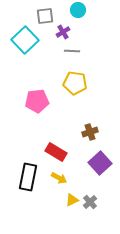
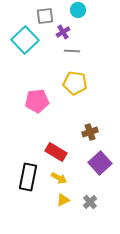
yellow triangle: moved 9 px left
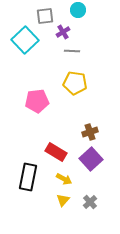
purple square: moved 9 px left, 4 px up
yellow arrow: moved 5 px right, 1 px down
yellow triangle: rotated 24 degrees counterclockwise
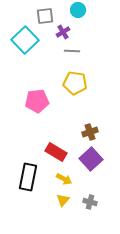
gray cross: rotated 32 degrees counterclockwise
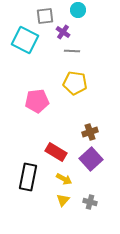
purple cross: rotated 24 degrees counterclockwise
cyan square: rotated 20 degrees counterclockwise
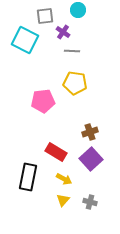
pink pentagon: moved 6 px right
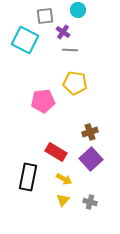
gray line: moved 2 px left, 1 px up
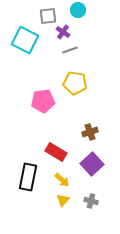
gray square: moved 3 px right
gray line: rotated 21 degrees counterclockwise
purple square: moved 1 px right, 5 px down
yellow arrow: moved 2 px left, 1 px down; rotated 14 degrees clockwise
gray cross: moved 1 px right, 1 px up
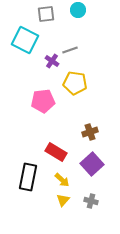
gray square: moved 2 px left, 2 px up
purple cross: moved 11 px left, 29 px down
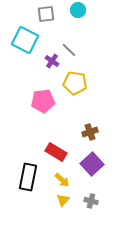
gray line: moved 1 px left; rotated 63 degrees clockwise
